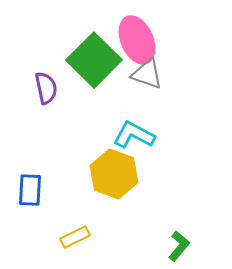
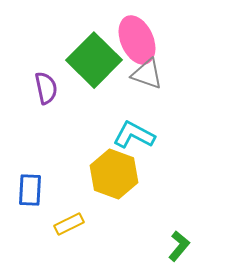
yellow rectangle: moved 6 px left, 13 px up
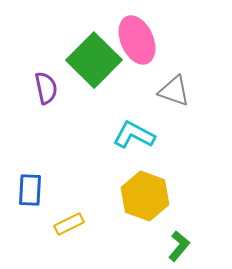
gray triangle: moved 27 px right, 17 px down
yellow hexagon: moved 31 px right, 22 px down
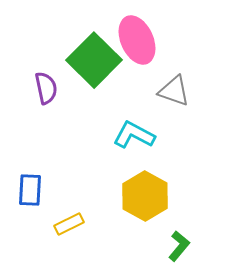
yellow hexagon: rotated 9 degrees clockwise
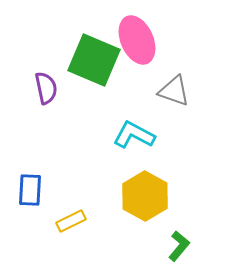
green square: rotated 22 degrees counterclockwise
yellow rectangle: moved 2 px right, 3 px up
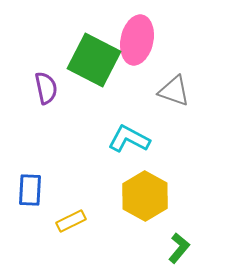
pink ellipse: rotated 36 degrees clockwise
green square: rotated 4 degrees clockwise
cyan L-shape: moved 5 px left, 4 px down
green L-shape: moved 2 px down
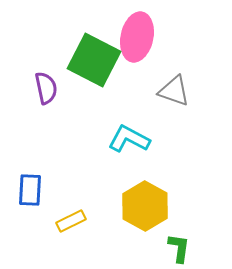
pink ellipse: moved 3 px up
yellow hexagon: moved 10 px down
green L-shape: rotated 32 degrees counterclockwise
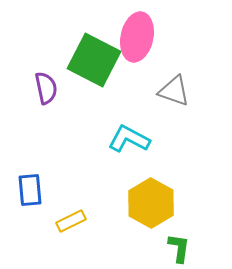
blue rectangle: rotated 8 degrees counterclockwise
yellow hexagon: moved 6 px right, 3 px up
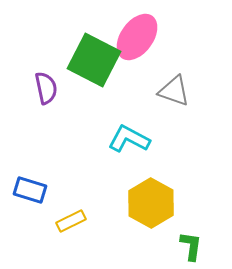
pink ellipse: rotated 24 degrees clockwise
blue rectangle: rotated 68 degrees counterclockwise
green L-shape: moved 12 px right, 2 px up
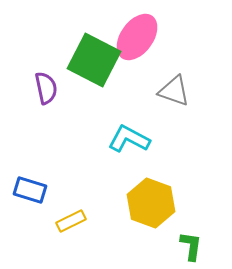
yellow hexagon: rotated 9 degrees counterclockwise
